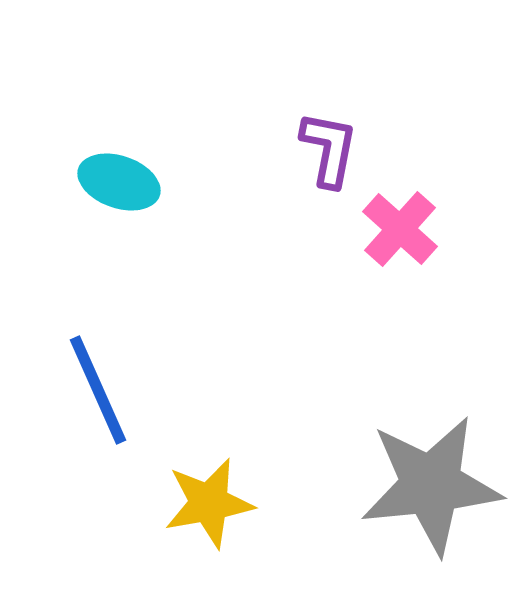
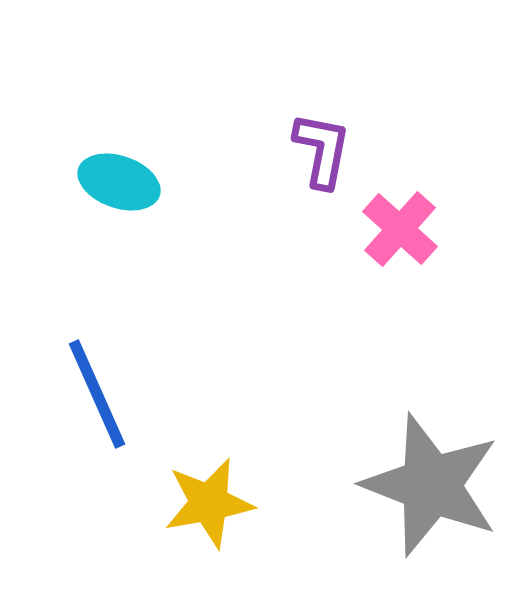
purple L-shape: moved 7 px left, 1 px down
blue line: moved 1 px left, 4 px down
gray star: rotated 27 degrees clockwise
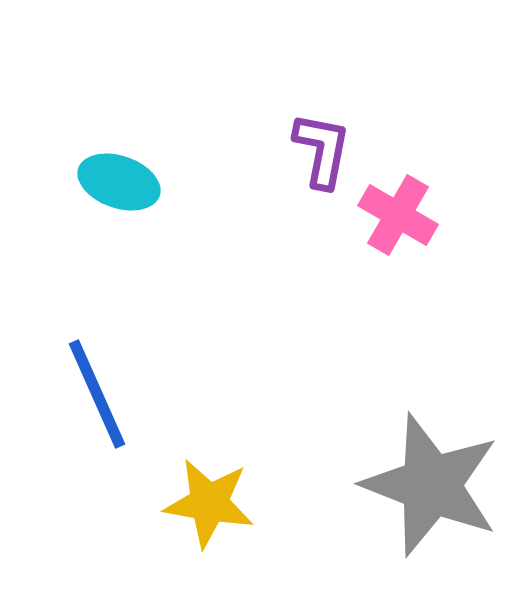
pink cross: moved 2 px left, 14 px up; rotated 12 degrees counterclockwise
yellow star: rotated 20 degrees clockwise
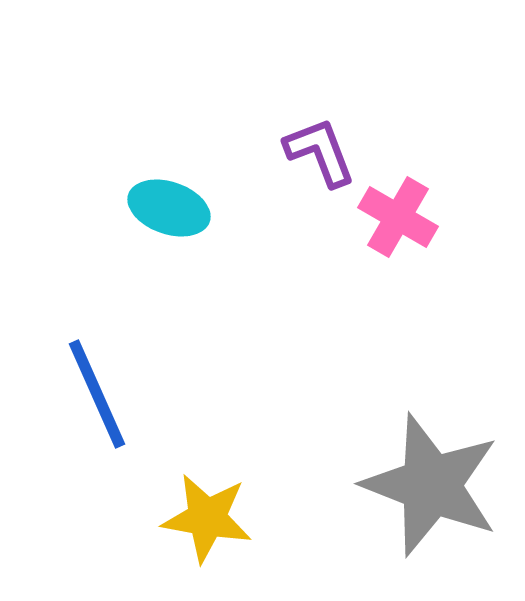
purple L-shape: moved 2 px left, 2 px down; rotated 32 degrees counterclockwise
cyan ellipse: moved 50 px right, 26 px down
pink cross: moved 2 px down
yellow star: moved 2 px left, 15 px down
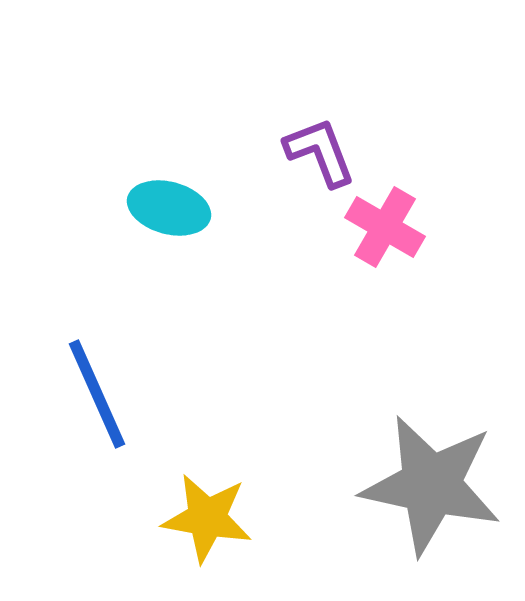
cyan ellipse: rotated 4 degrees counterclockwise
pink cross: moved 13 px left, 10 px down
gray star: rotated 9 degrees counterclockwise
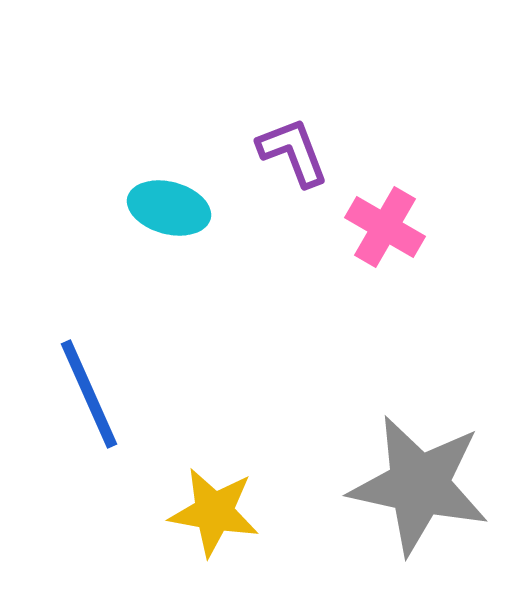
purple L-shape: moved 27 px left
blue line: moved 8 px left
gray star: moved 12 px left
yellow star: moved 7 px right, 6 px up
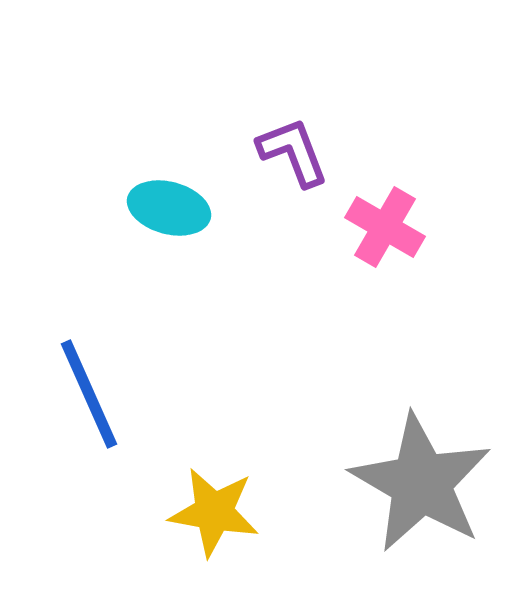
gray star: moved 2 px right, 2 px up; rotated 18 degrees clockwise
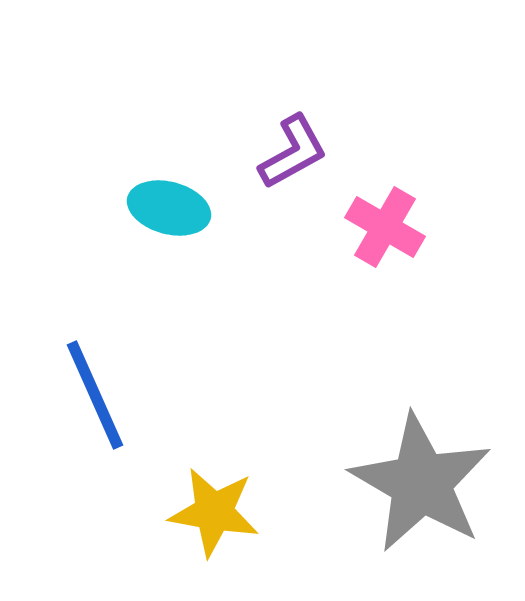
purple L-shape: rotated 82 degrees clockwise
blue line: moved 6 px right, 1 px down
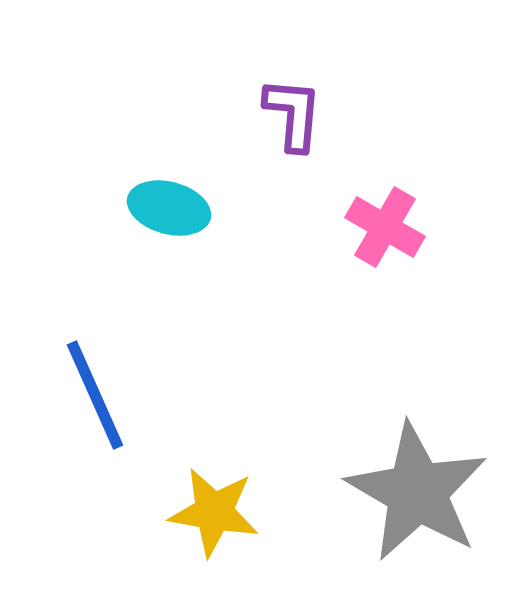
purple L-shape: moved 38 px up; rotated 56 degrees counterclockwise
gray star: moved 4 px left, 9 px down
